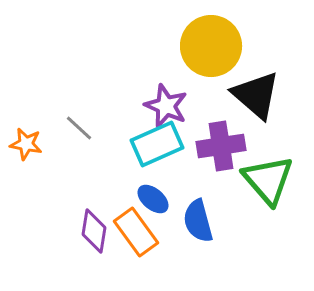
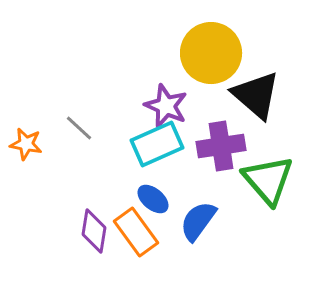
yellow circle: moved 7 px down
blue semicircle: rotated 51 degrees clockwise
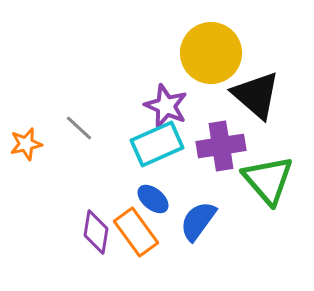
orange star: rotated 24 degrees counterclockwise
purple diamond: moved 2 px right, 1 px down
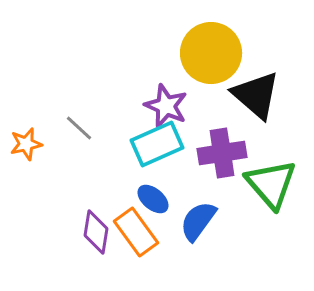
purple cross: moved 1 px right, 7 px down
green triangle: moved 3 px right, 4 px down
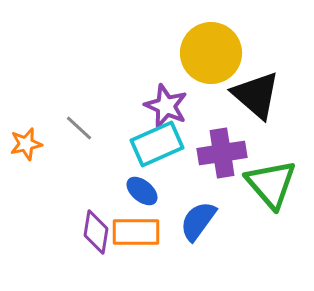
blue ellipse: moved 11 px left, 8 px up
orange rectangle: rotated 54 degrees counterclockwise
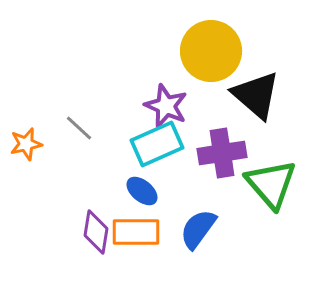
yellow circle: moved 2 px up
blue semicircle: moved 8 px down
